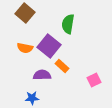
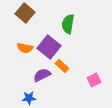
purple square: moved 1 px down
purple semicircle: rotated 24 degrees counterclockwise
blue star: moved 3 px left
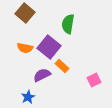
blue star: moved 1 px left, 1 px up; rotated 24 degrees counterclockwise
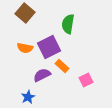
purple square: rotated 25 degrees clockwise
pink square: moved 8 px left
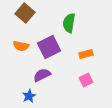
green semicircle: moved 1 px right, 1 px up
orange semicircle: moved 4 px left, 2 px up
orange rectangle: moved 24 px right, 12 px up; rotated 56 degrees counterclockwise
blue star: moved 1 px right, 1 px up
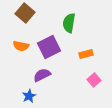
pink square: moved 8 px right; rotated 16 degrees counterclockwise
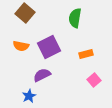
green semicircle: moved 6 px right, 5 px up
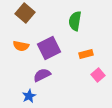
green semicircle: moved 3 px down
purple square: moved 1 px down
pink square: moved 4 px right, 5 px up
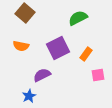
green semicircle: moved 3 px right, 3 px up; rotated 54 degrees clockwise
purple square: moved 9 px right
orange rectangle: rotated 40 degrees counterclockwise
pink square: rotated 32 degrees clockwise
